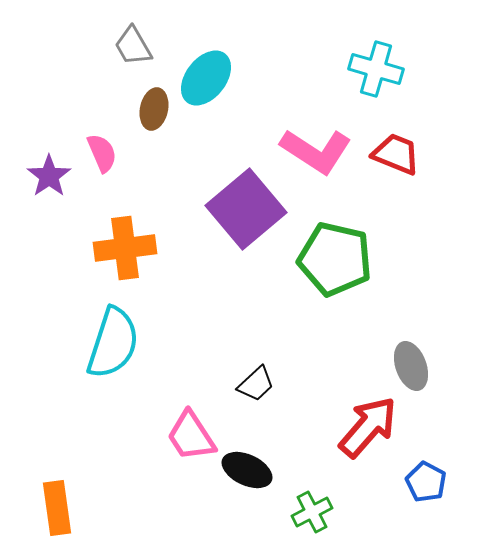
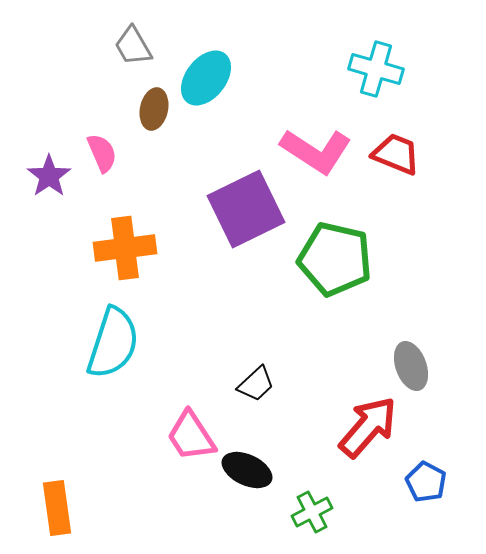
purple square: rotated 14 degrees clockwise
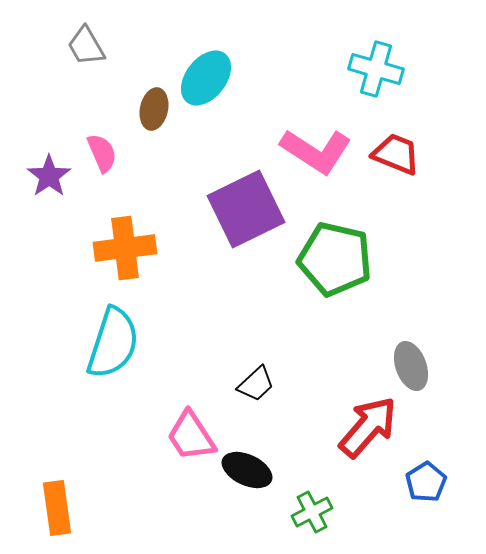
gray trapezoid: moved 47 px left
blue pentagon: rotated 12 degrees clockwise
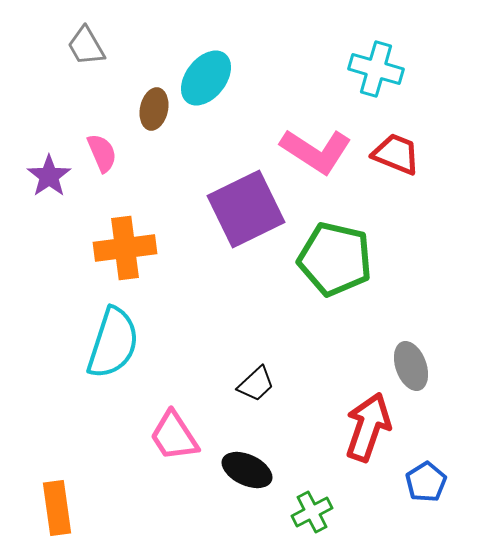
red arrow: rotated 22 degrees counterclockwise
pink trapezoid: moved 17 px left
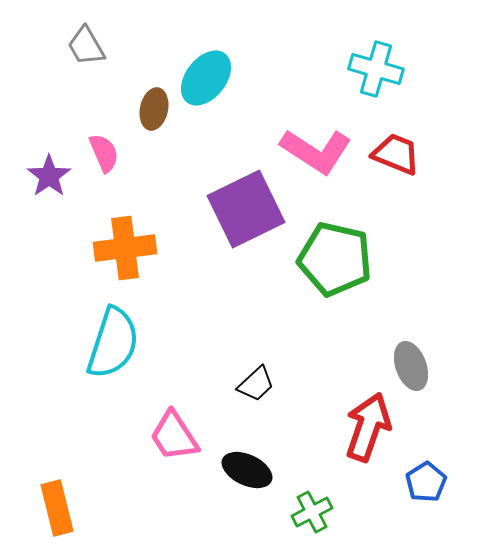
pink semicircle: moved 2 px right
orange rectangle: rotated 6 degrees counterclockwise
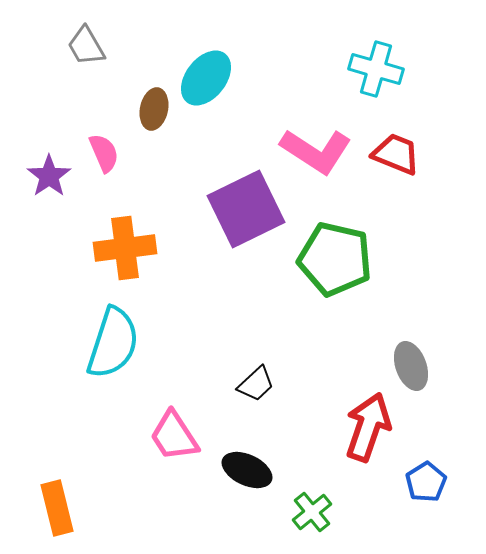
green cross: rotated 12 degrees counterclockwise
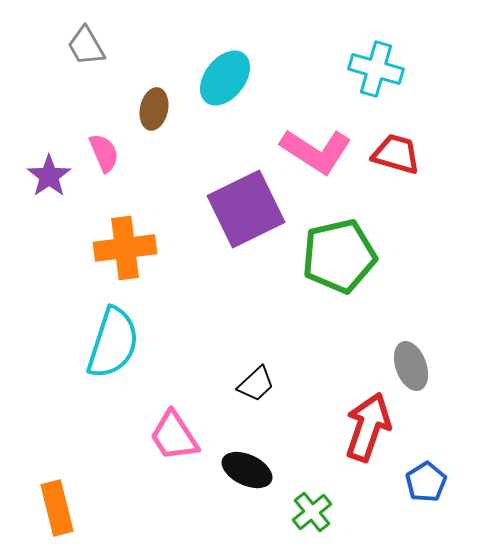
cyan ellipse: moved 19 px right
red trapezoid: rotated 6 degrees counterclockwise
green pentagon: moved 4 px right, 3 px up; rotated 26 degrees counterclockwise
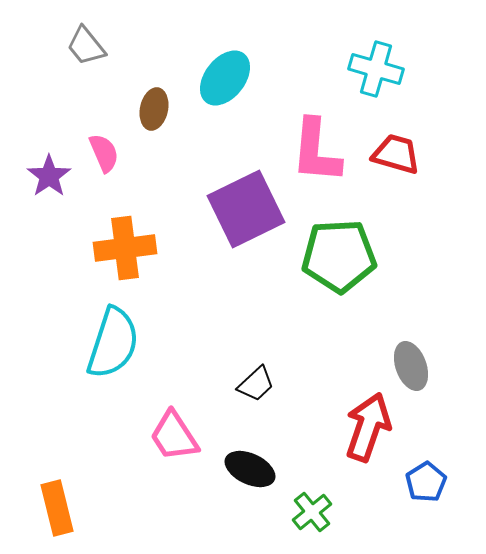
gray trapezoid: rotated 9 degrees counterclockwise
pink L-shape: rotated 62 degrees clockwise
green pentagon: rotated 10 degrees clockwise
black ellipse: moved 3 px right, 1 px up
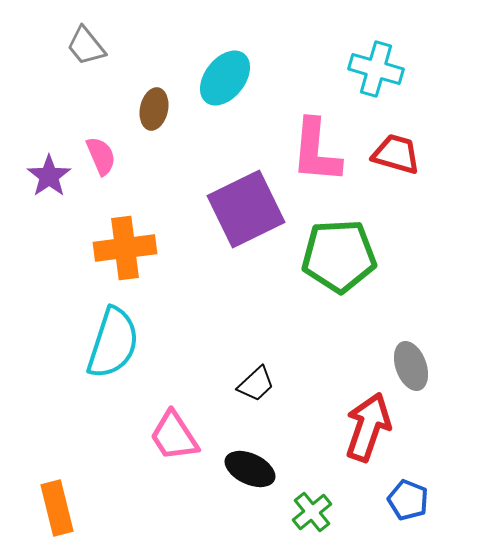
pink semicircle: moved 3 px left, 3 px down
blue pentagon: moved 18 px left, 18 px down; rotated 18 degrees counterclockwise
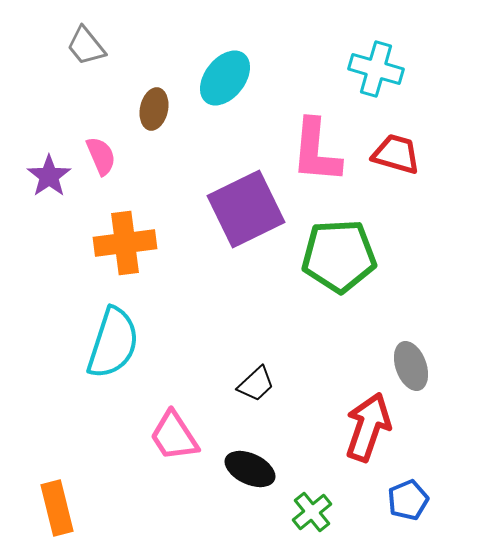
orange cross: moved 5 px up
blue pentagon: rotated 27 degrees clockwise
